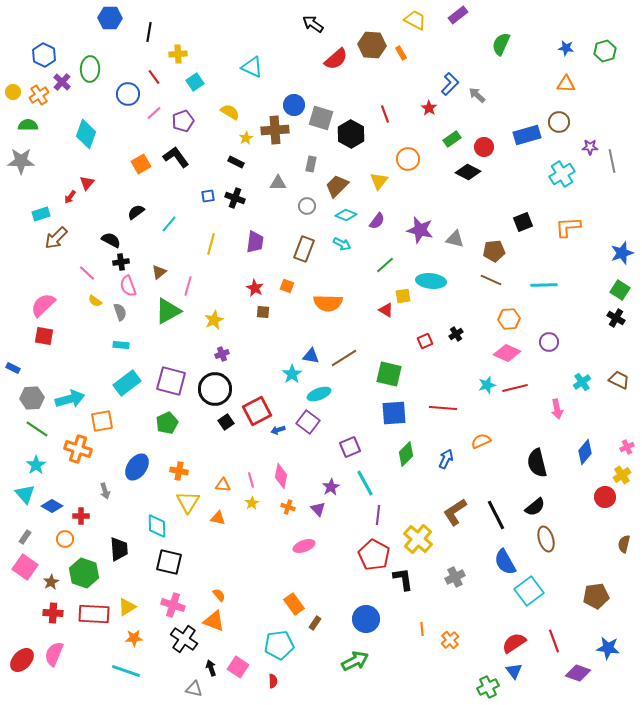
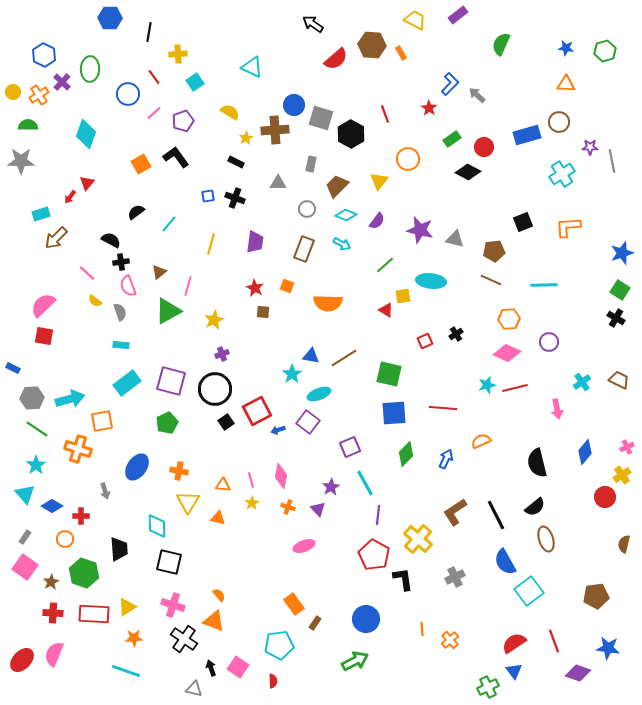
gray circle at (307, 206): moved 3 px down
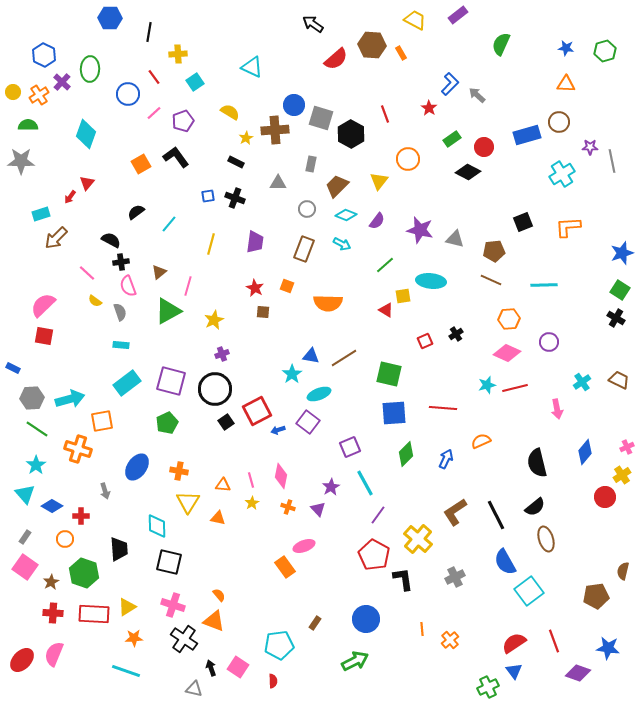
purple line at (378, 515): rotated 30 degrees clockwise
brown semicircle at (624, 544): moved 1 px left, 27 px down
orange rectangle at (294, 604): moved 9 px left, 37 px up
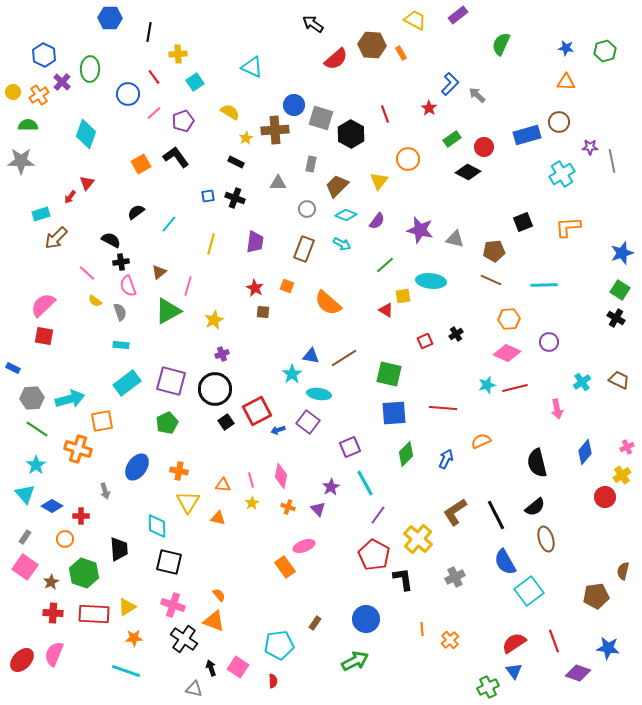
orange triangle at (566, 84): moved 2 px up
orange semicircle at (328, 303): rotated 40 degrees clockwise
cyan ellipse at (319, 394): rotated 30 degrees clockwise
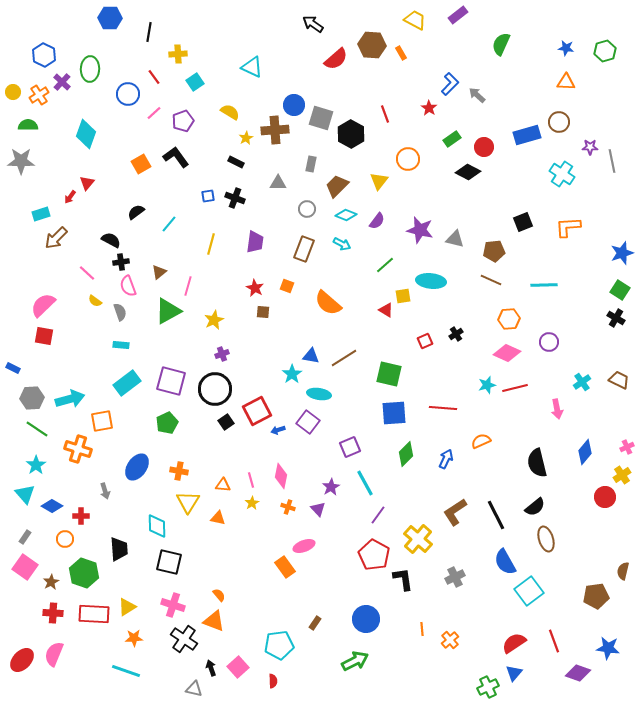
cyan cross at (562, 174): rotated 25 degrees counterclockwise
pink square at (238, 667): rotated 15 degrees clockwise
blue triangle at (514, 671): moved 2 px down; rotated 18 degrees clockwise
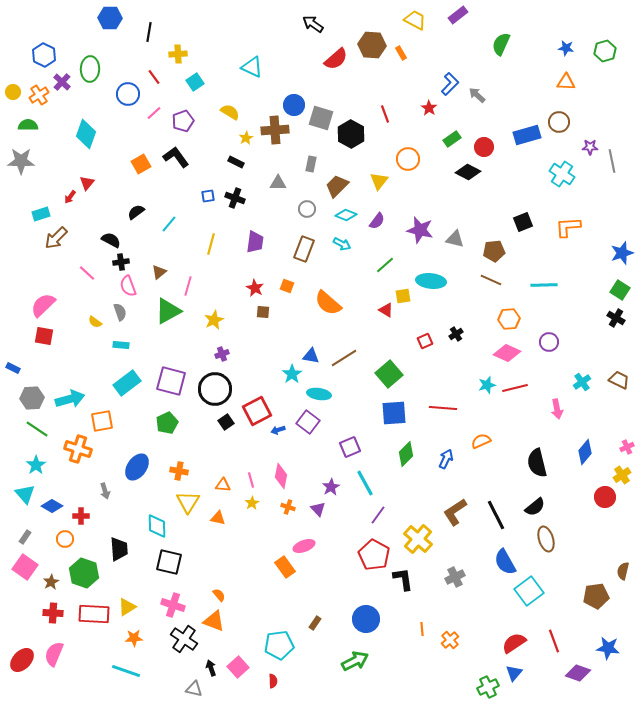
yellow semicircle at (95, 301): moved 21 px down
green square at (389, 374): rotated 36 degrees clockwise
